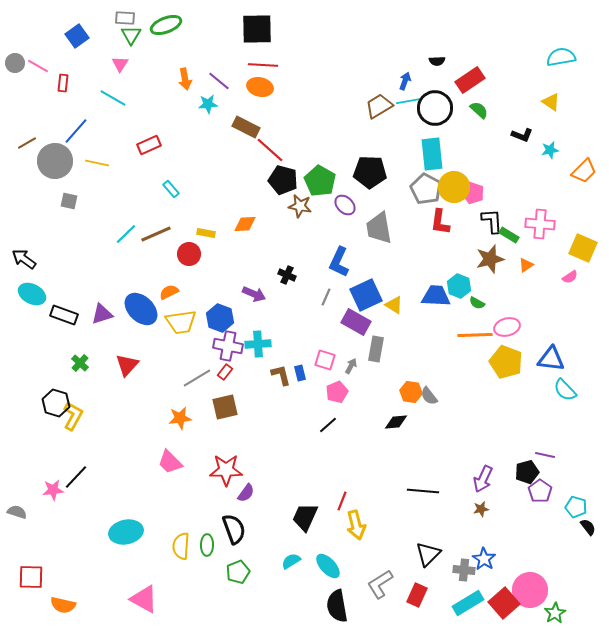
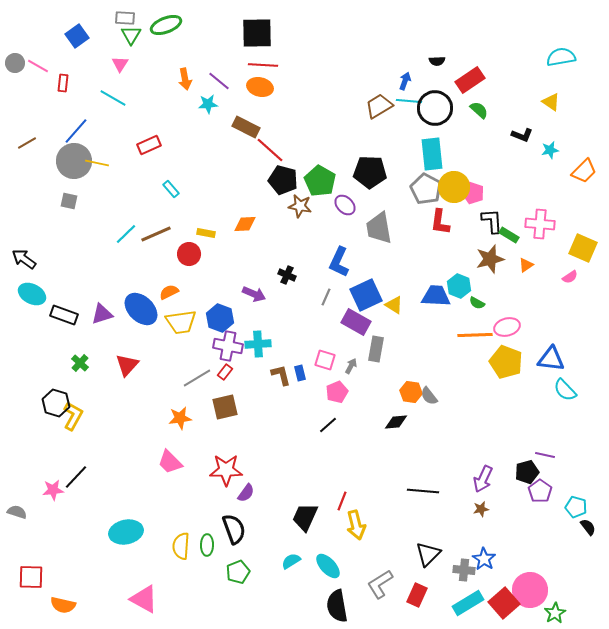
black square at (257, 29): moved 4 px down
cyan line at (409, 101): rotated 15 degrees clockwise
gray circle at (55, 161): moved 19 px right
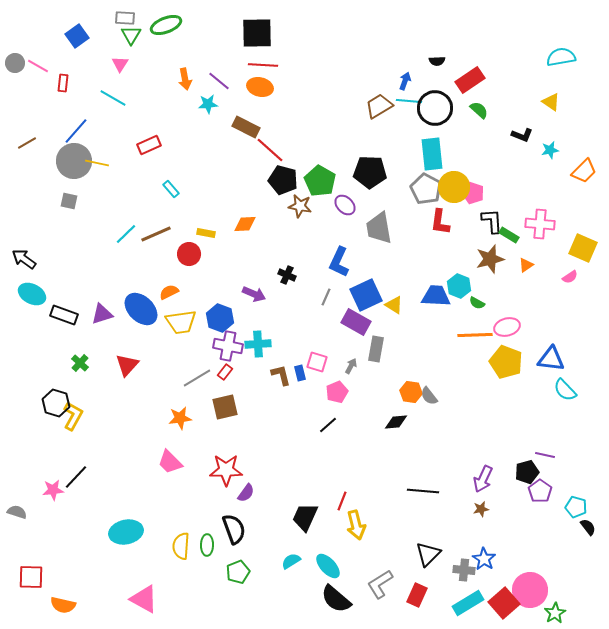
pink square at (325, 360): moved 8 px left, 2 px down
black semicircle at (337, 606): moved 1 px left, 7 px up; rotated 40 degrees counterclockwise
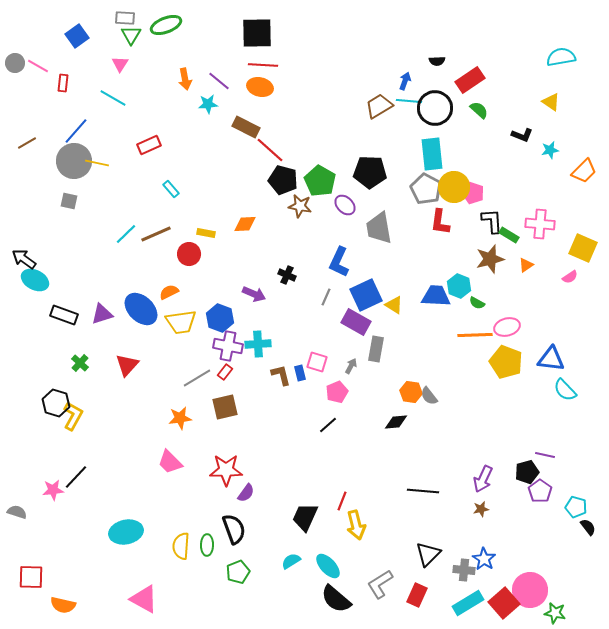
cyan ellipse at (32, 294): moved 3 px right, 14 px up
green star at (555, 613): rotated 30 degrees counterclockwise
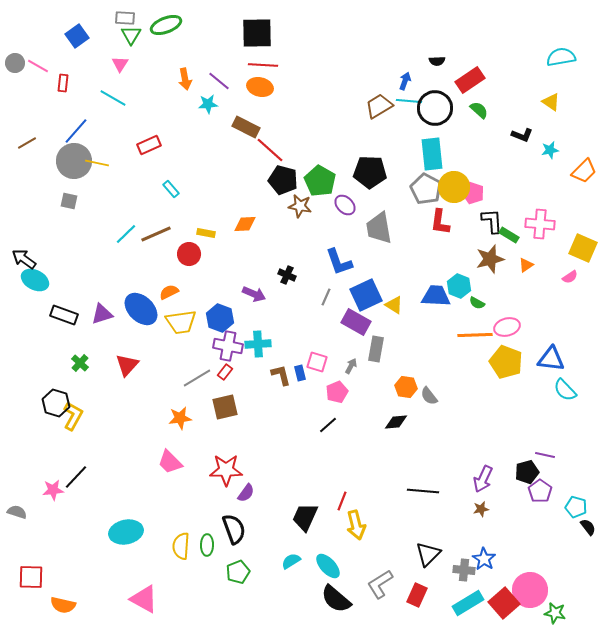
blue L-shape at (339, 262): rotated 44 degrees counterclockwise
orange hexagon at (411, 392): moved 5 px left, 5 px up
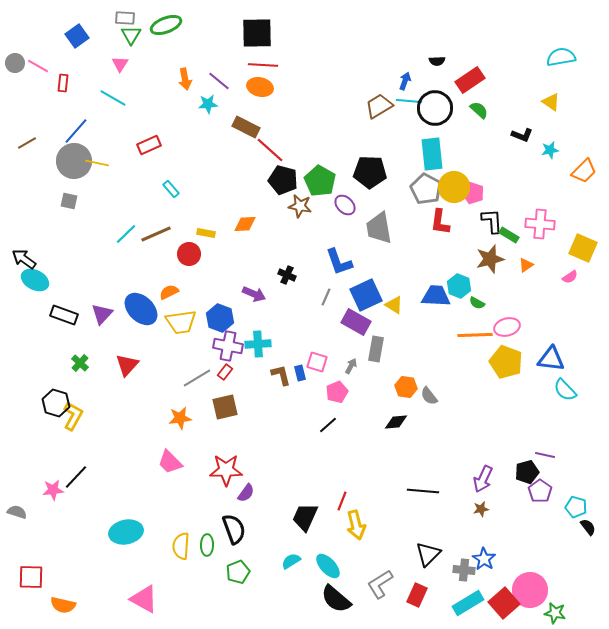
purple triangle at (102, 314): rotated 30 degrees counterclockwise
